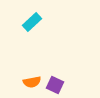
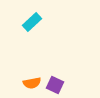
orange semicircle: moved 1 px down
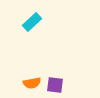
purple square: rotated 18 degrees counterclockwise
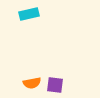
cyan rectangle: moved 3 px left, 8 px up; rotated 30 degrees clockwise
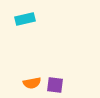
cyan rectangle: moved 4 px left, 5 px down
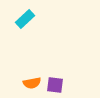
cyan rectangle: rotated 30 degrees counterclockwise
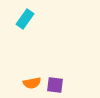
cyan rectangle: rotated 12 degrees counterclockwise
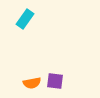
purple square: moved 4 px up
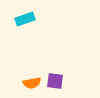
cyan rectangle: rotated 36 degrees clockwise
